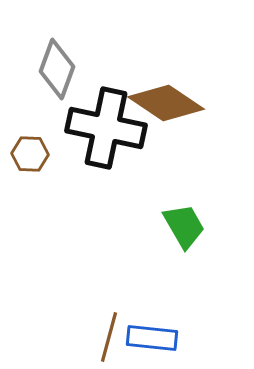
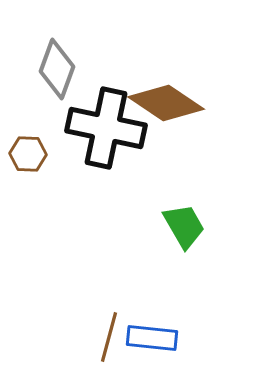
brown hexagon: moved 2 px left
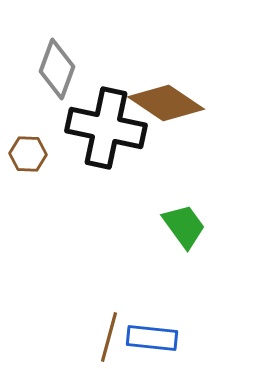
green trapezoid: rotated 6 degrees counterclockwise
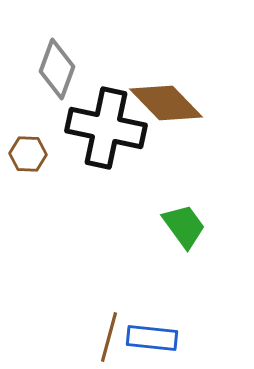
brown diamond: rotated 12 degrees clockwise
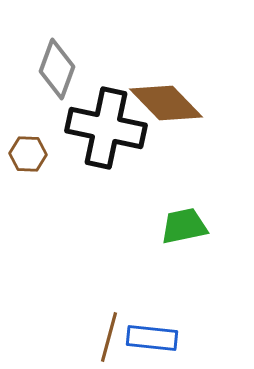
green trapezoid: rotated 66 degrees counterclockwise
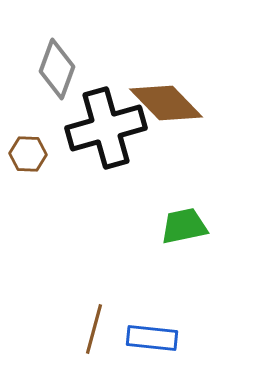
black cross: rotated 28 degrees counterclockwise
brown line: moved 15 px left, 8 px up
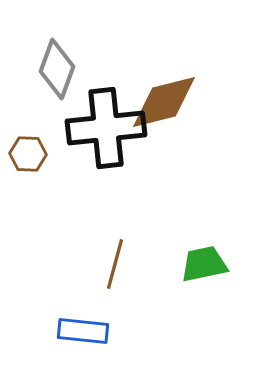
brown diamond: moved 2 px left, 1 px up; rotated 60 degrees counterclockwise
black cross: rotated 10 degrees clockwise
green trapezoid: moved 20 px right, 38 px down
brown line: moved 21 px right, 65 px up
blue rectangle: moved 69 px left, 7 px up
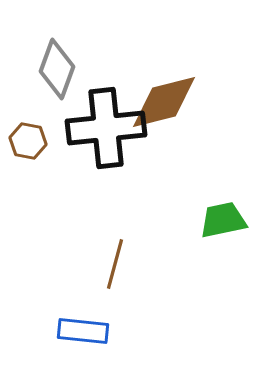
brown hexagon: moved 13 px up; rotated 9 degrees clockwise
green trapezoid: moved 19 px right, 44 px up
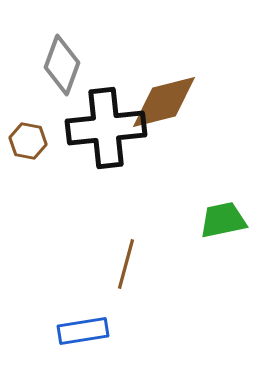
gray diamond: moved 5 px right, 4 px up
brown line: moved 11 px right
blue rectangle: rotated 15 degrees counterclockwise
